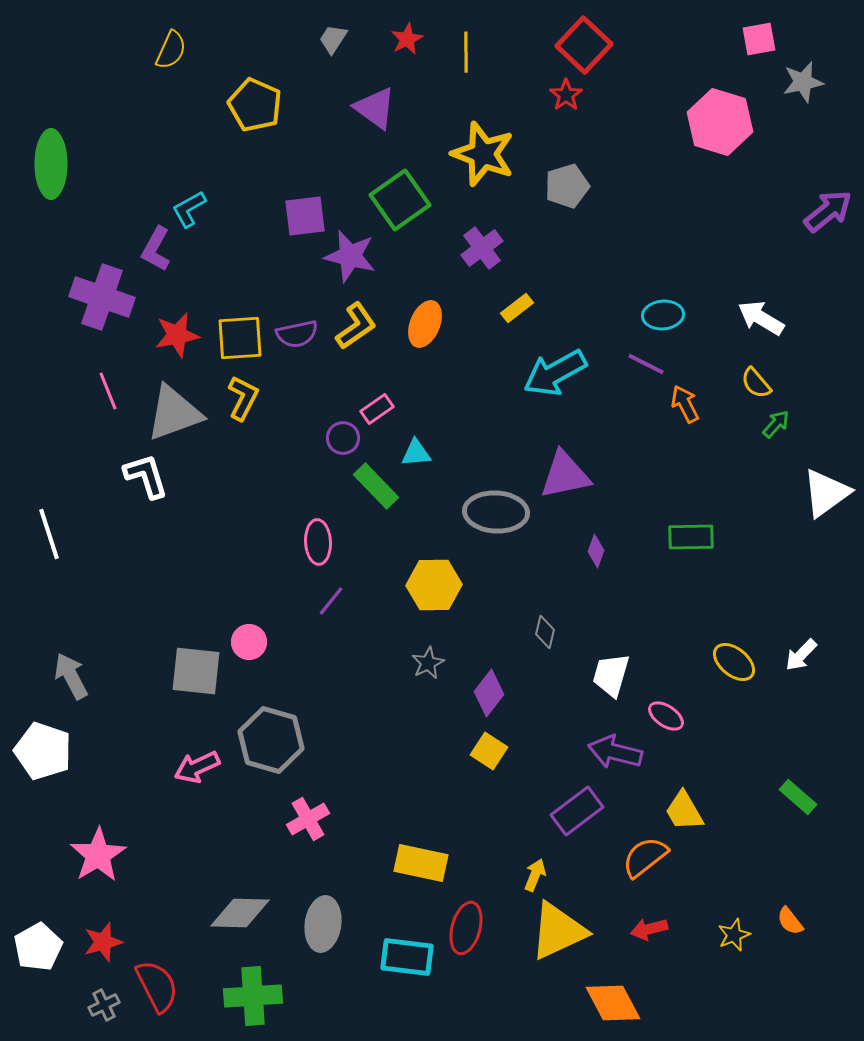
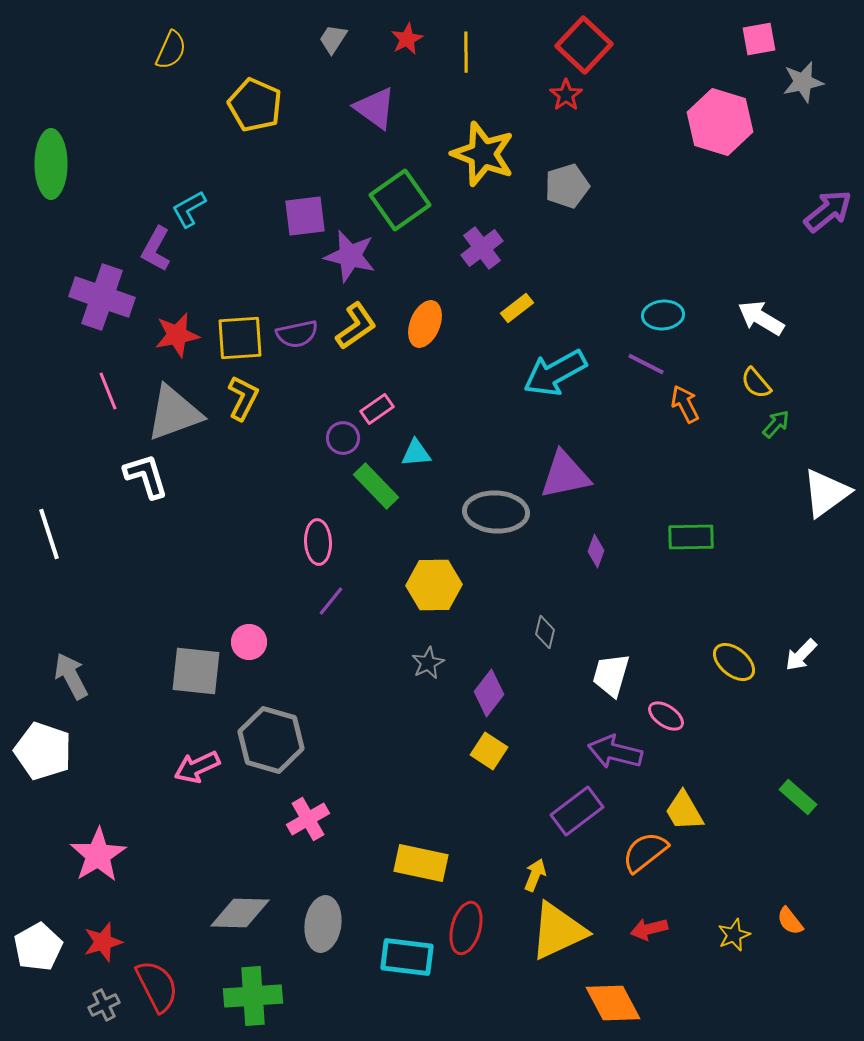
orange semicircle at (645, 857): moved 5 px up
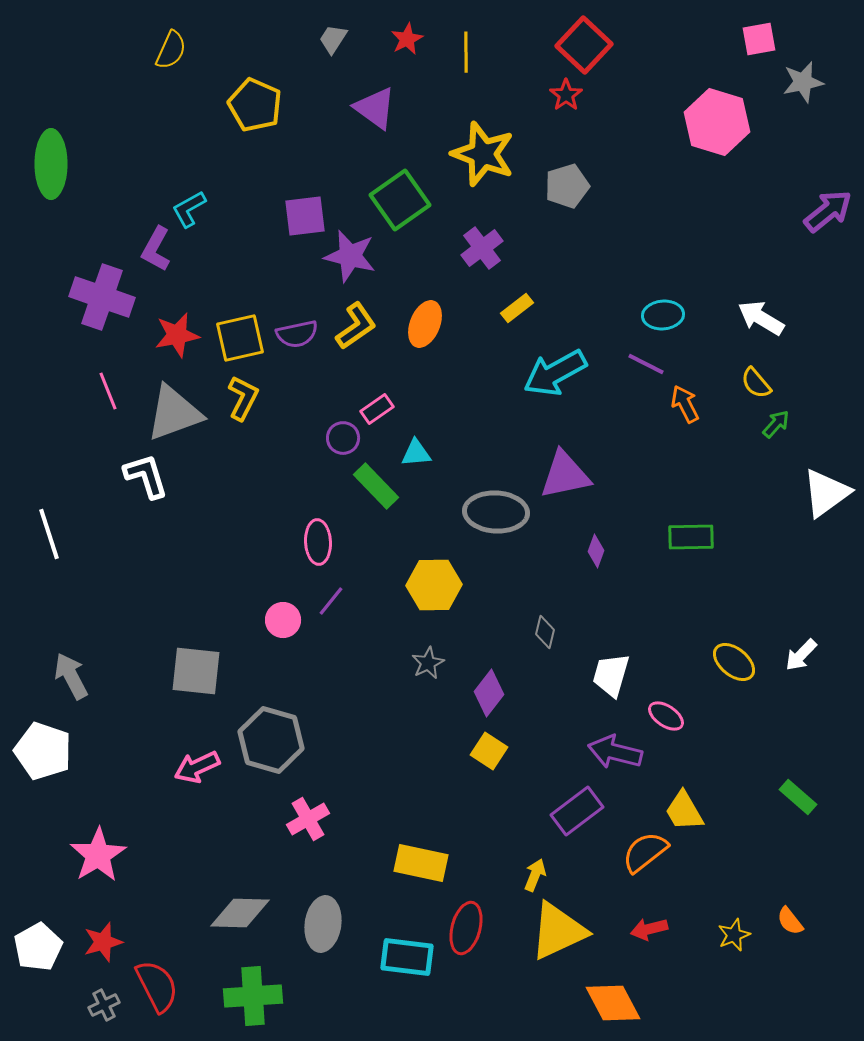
pink hexagon at (720, 122): moved 3 px left
yellow square at (240, 338): rotated 9 degrees counterclockwise
pink circle at (249, 642): moved 34 px right, 22 px up
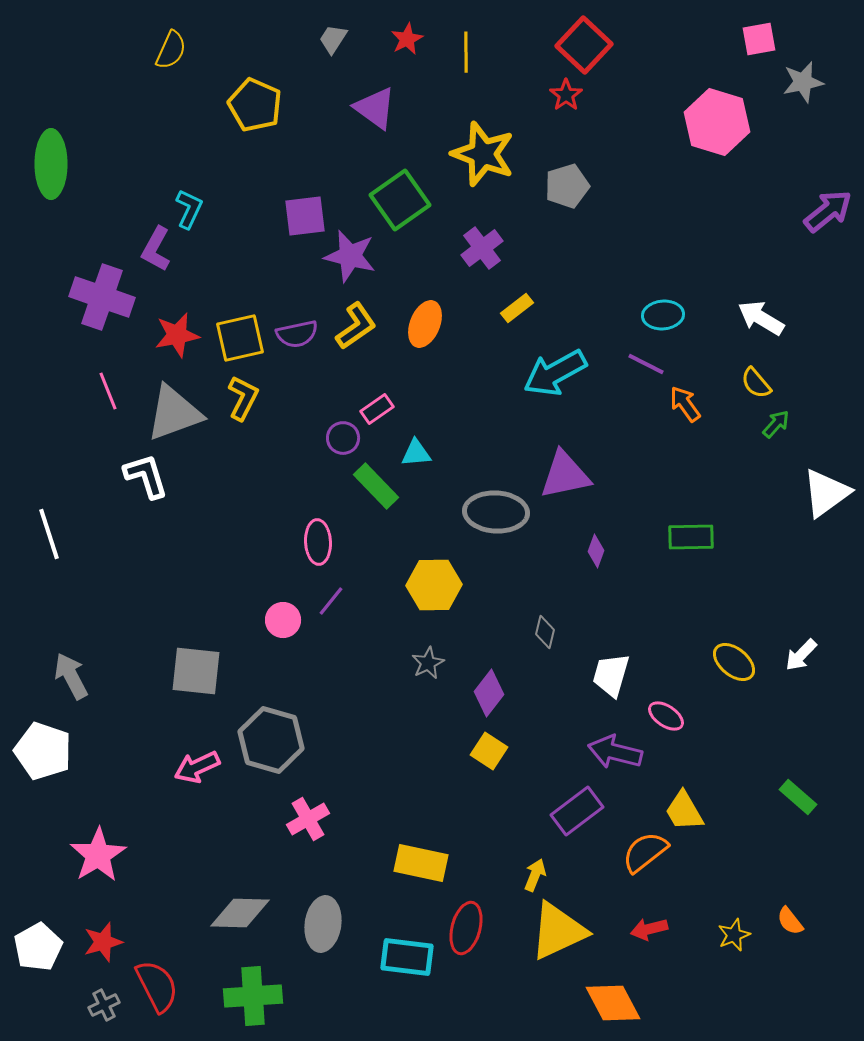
cyan L-shape at (189, 209): rotated 144 degrees clockwise
orange arrow at (685, 404): rotated 9 degrees counterclockwise
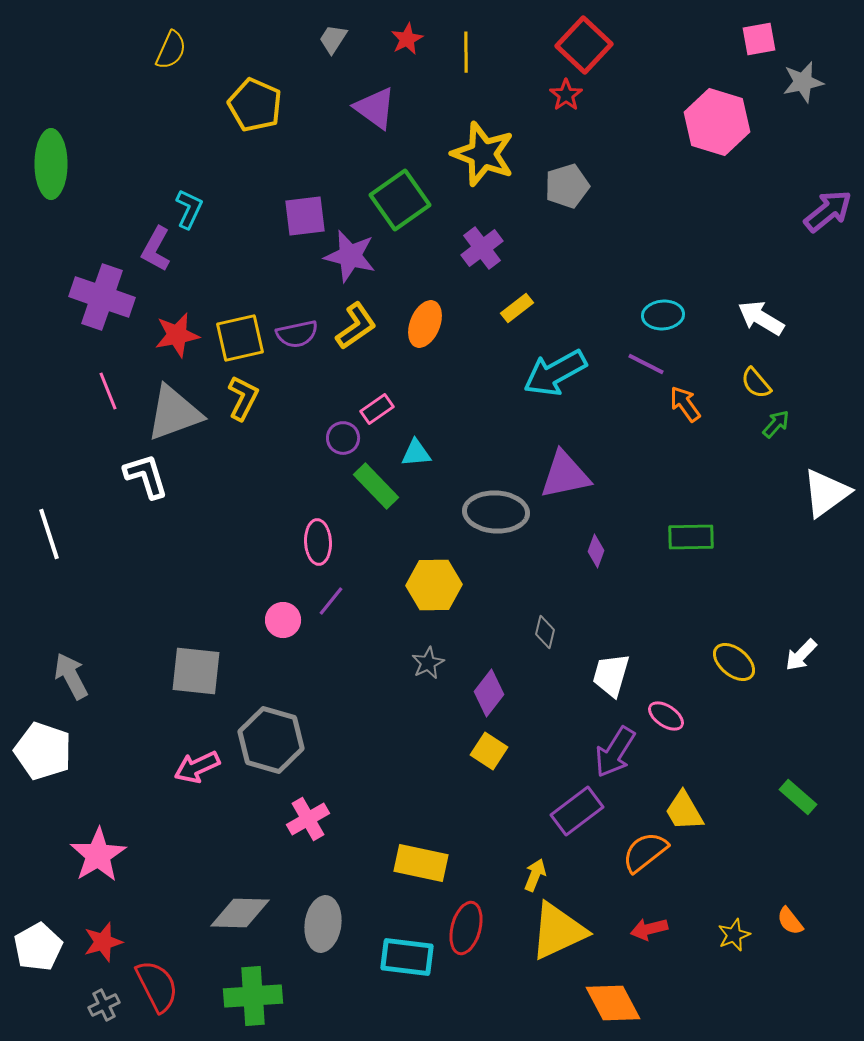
purple arrow at (615, 752): rotated 72 degrees counterclockwise
